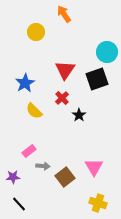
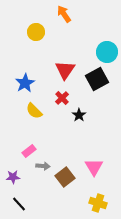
black square: rotated 10 degrees counterclockwise
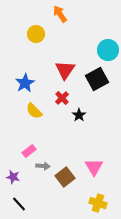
orange arrow: moved 4 px left
yellow circle: moved 2 px down
cyan circle: moved 1 px right, 2 px up
purple star: rotated 16 degrees clockwise
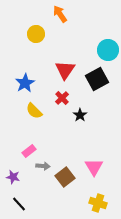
black star: moved 1 px right
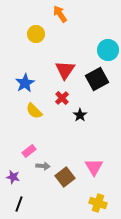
black line: rotated 63 degrees clockwise
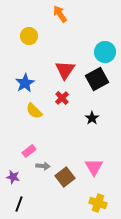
yellow circle: moved 7 px left, 2 px down
cyan circle: moved 3 px left, 2 px down
black star: moved 12 px right, 3 px down
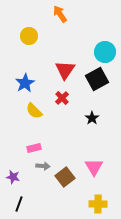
pink rectangle: moved 5 px right, 3 px up; rotated 24 degrees clockwise
yellow cross: moved 1 px down; rotated 18 degrees counterclockwise
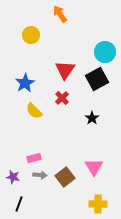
yellow circle: moved 2 px right, 1 px up
pink rectangle: moved 10 px down
gray arrow: moved 3 px left, 9 px down
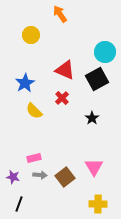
red triangle: rotated 40 degrees counterclockwise
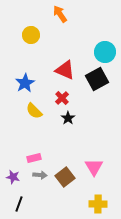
black star: moved 24 px left
